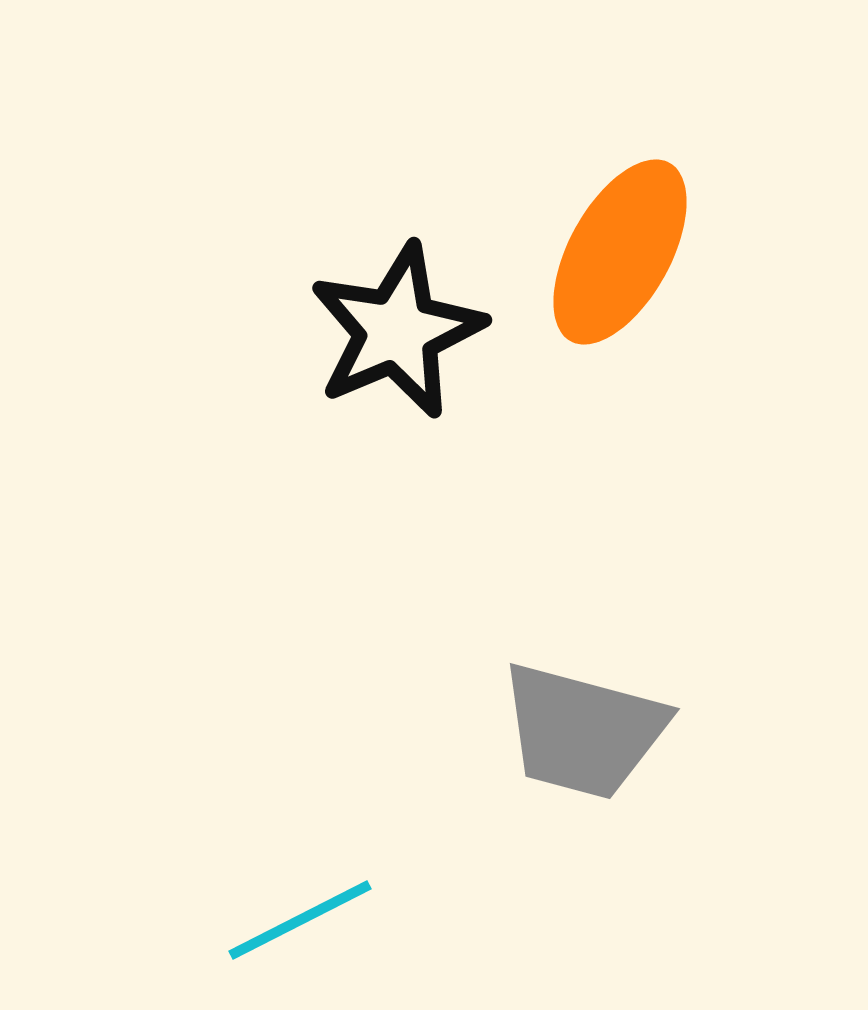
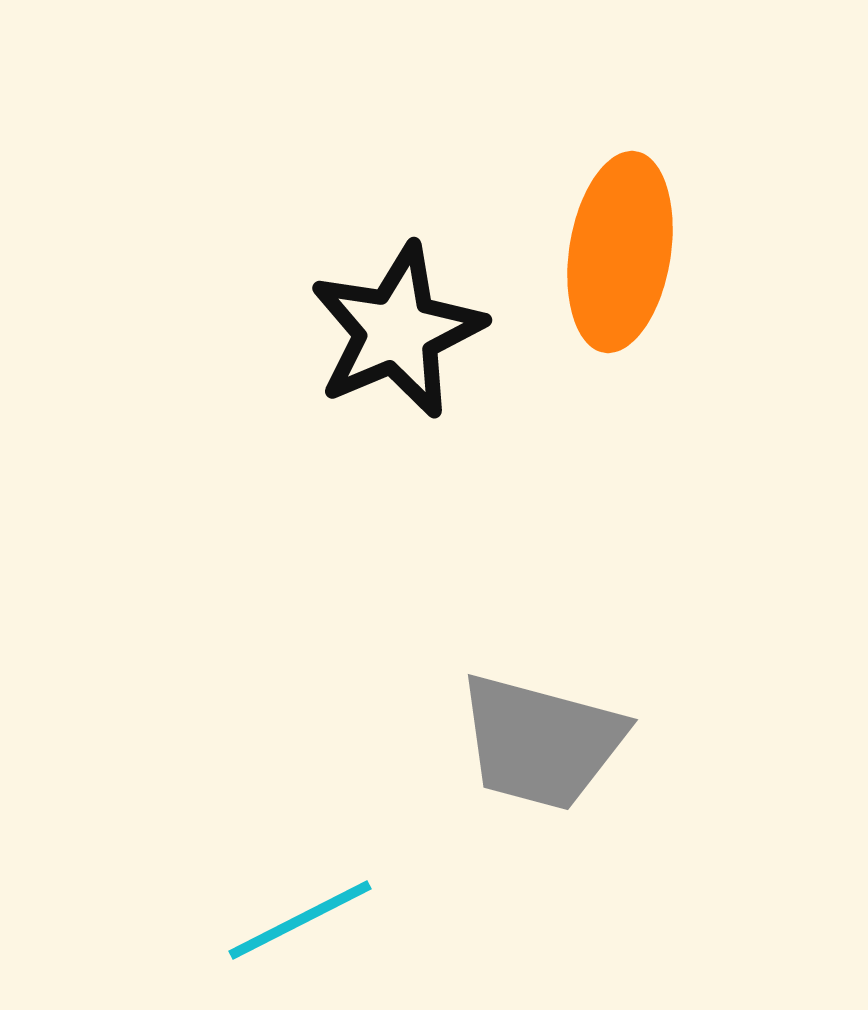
orange ellipse: rotated 20 degrees counterclockwise
gray trapezoid: moved 42 px left, 11 px down
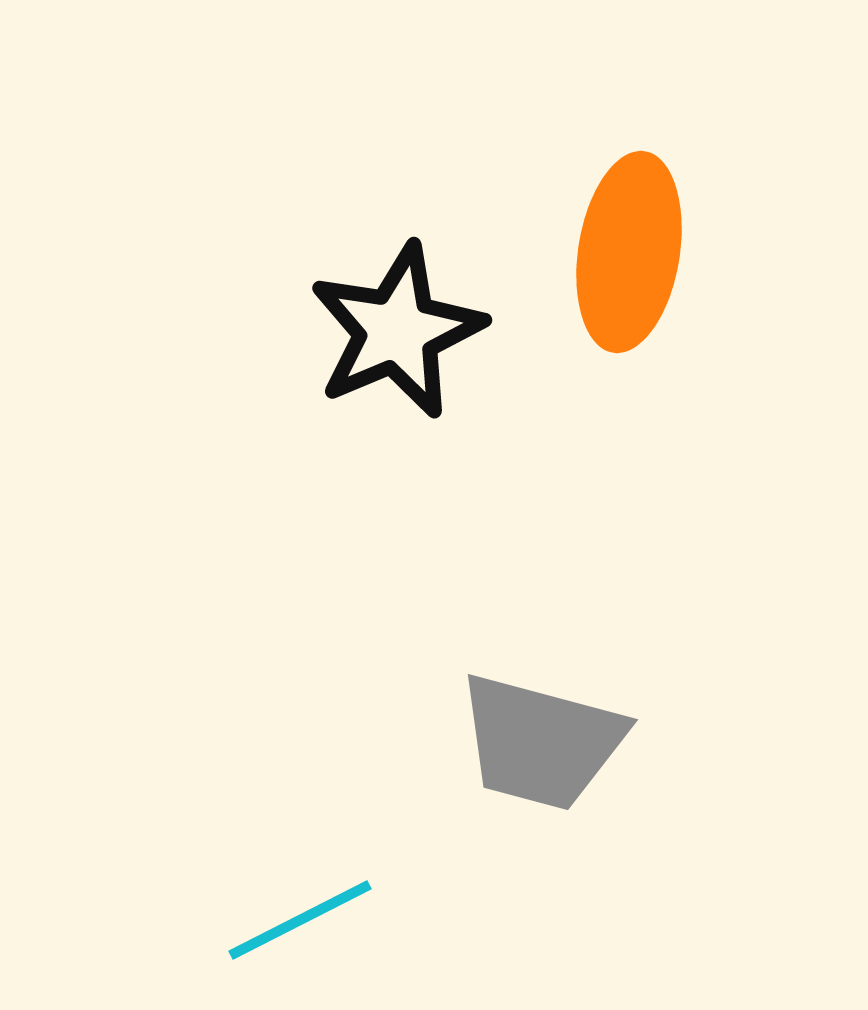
orange ellipse: moved 9 px right
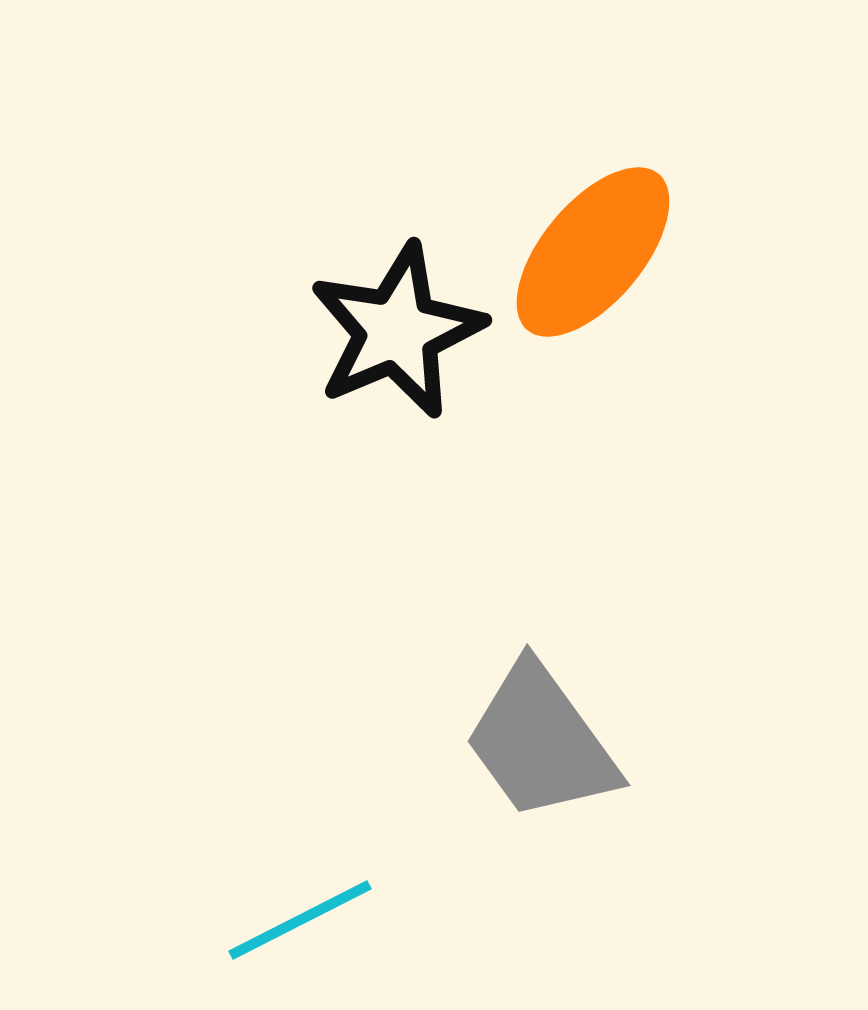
orange ellipse: moved 36 px left; rotated 31 degrees clockwise
gray trapezoid: rotated 39 degrees clockwise
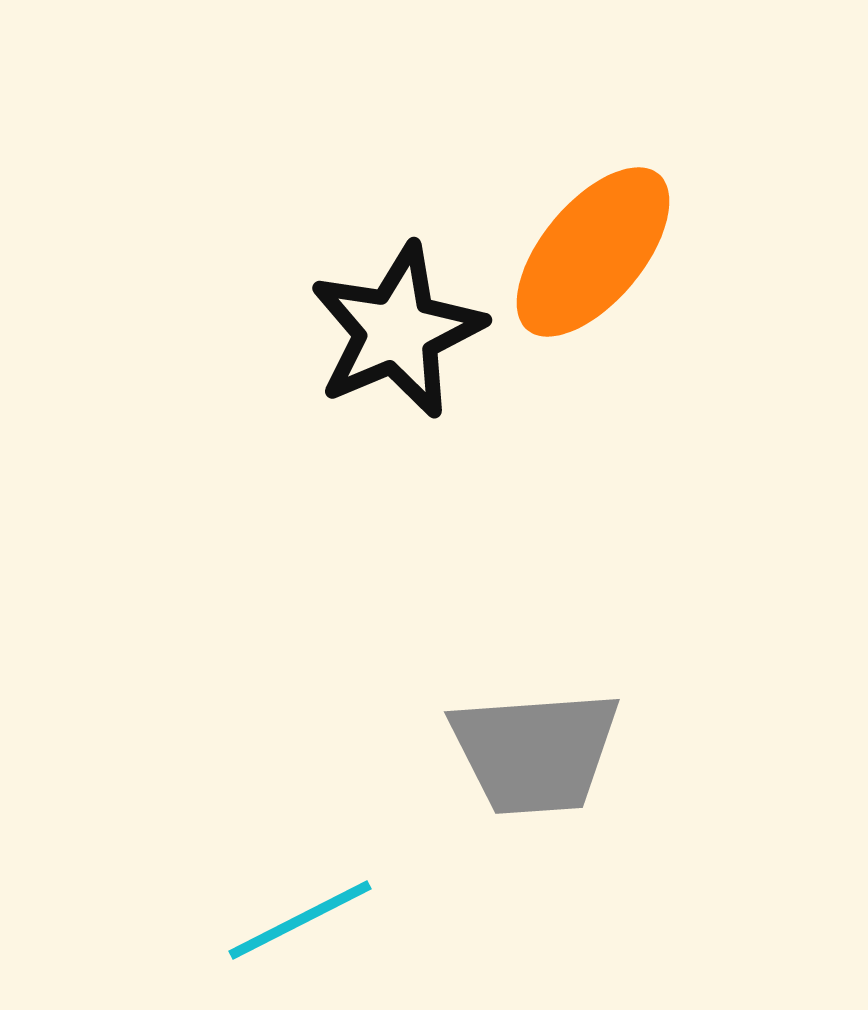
gray trapezoid: moved 6 px left, 10 px down; rotated 58 degrees counterclockwise
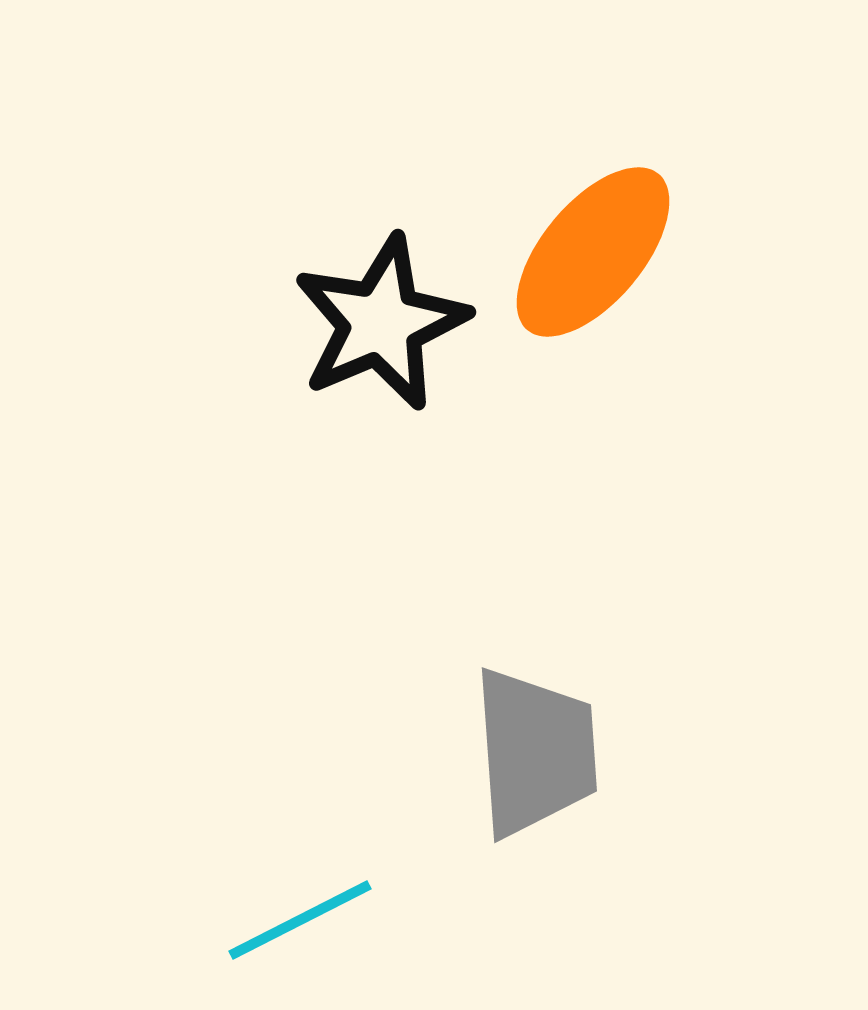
black star: moved 16 px left, 8 px up
gray trapezoid: rotated 90 degrees counterclockwise
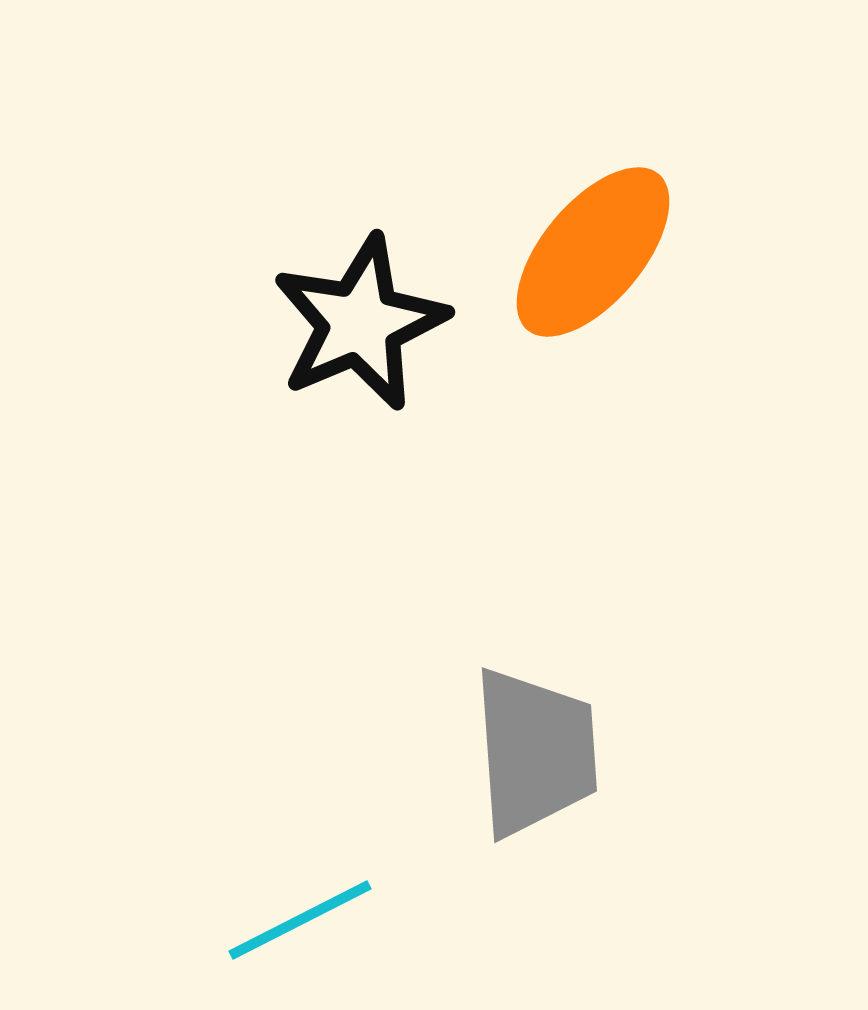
black star: moved 21 px left
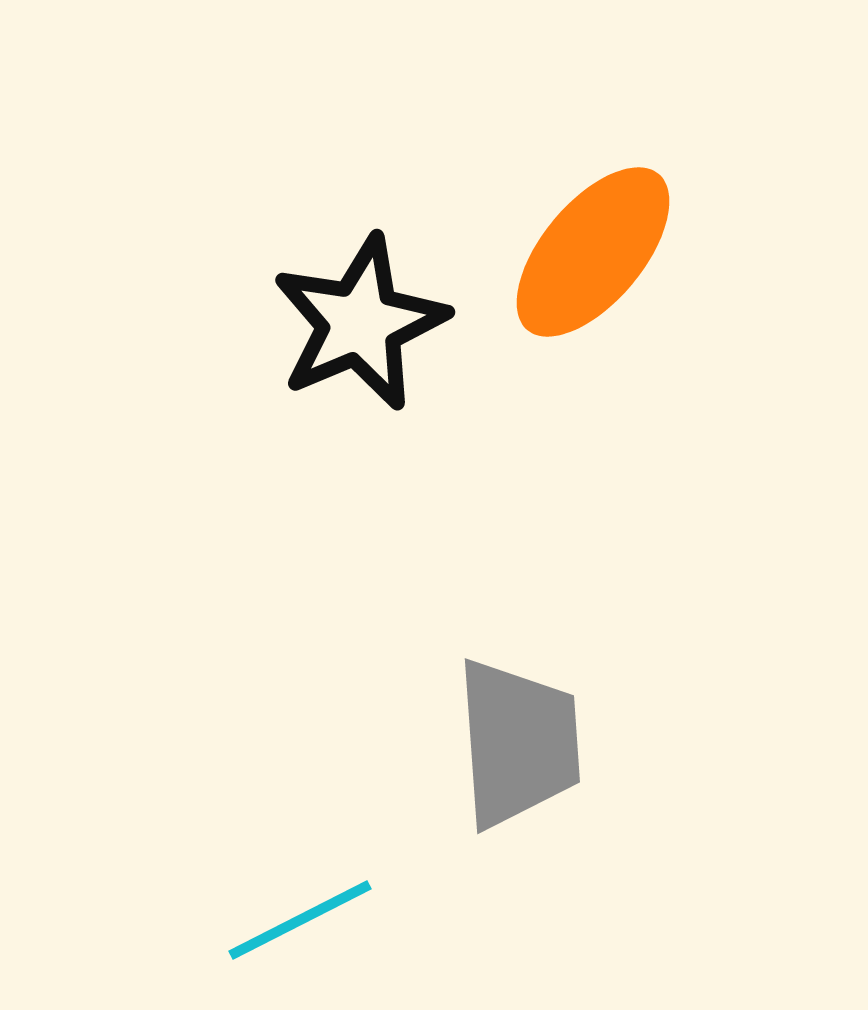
gray trapezoid: moved 17 px left, 9 px up
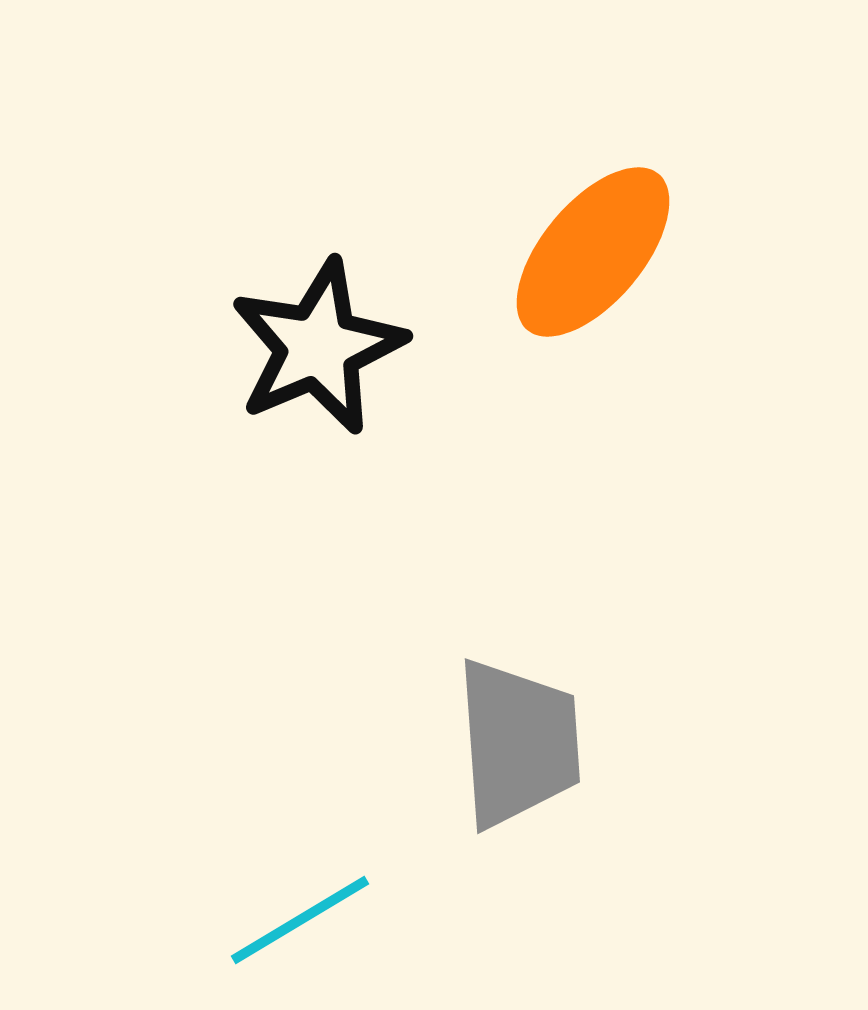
black star: moved 42 px left, 24 px down
cyan line: rotated 4 degrees counterclockwise
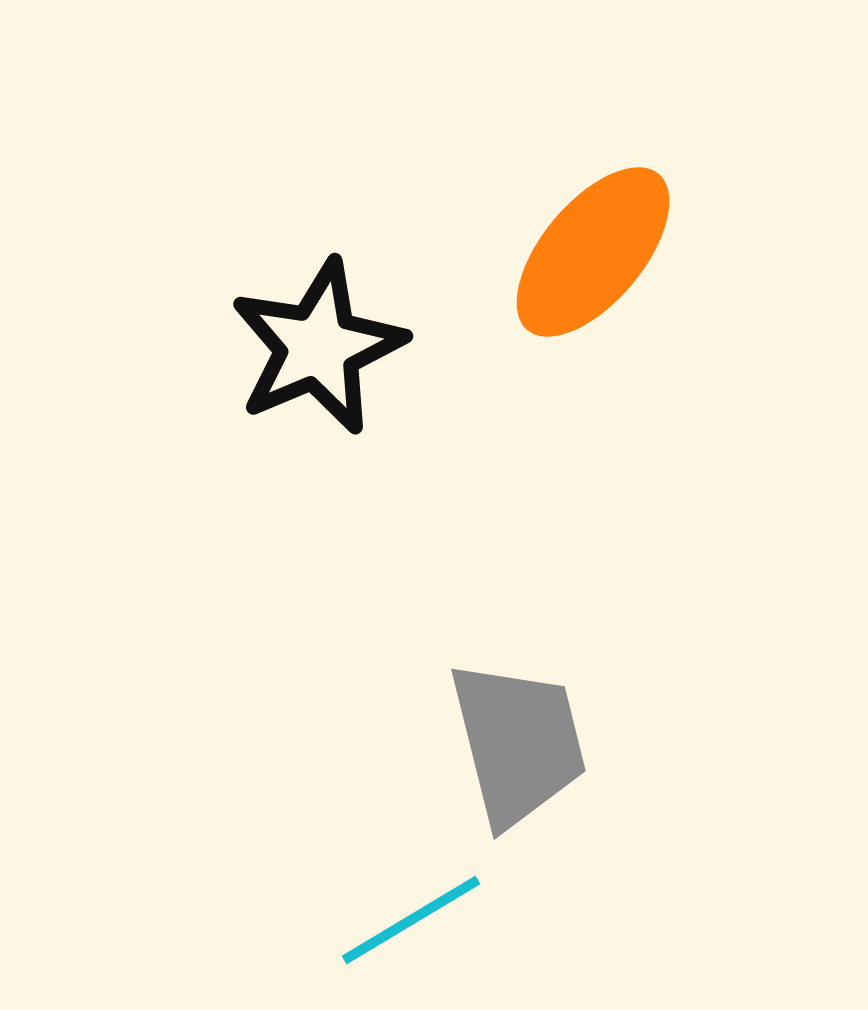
gray trapezoid: rotated 10 degrees counterclockwise
cyan line: moved 111 px right
